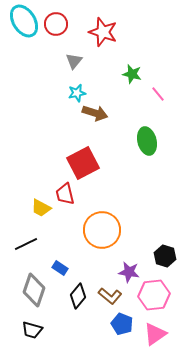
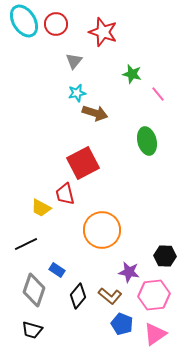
black hexagon: rotated 15 degrees counterclockwise
blue rectangle: moved 3 px left, 2 px down
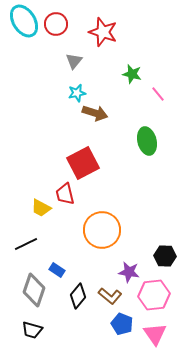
pink triangle: rotated 30 degrees counterclockwise
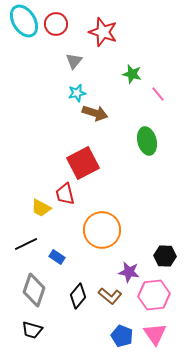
blue rectangle: moved 13 px up
blue pentagon: moved 12 px down
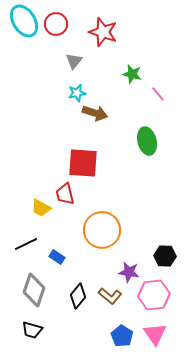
red square: rotated 32 degrees clockwise
blue pentagon: rotated 10 degrees clockwise
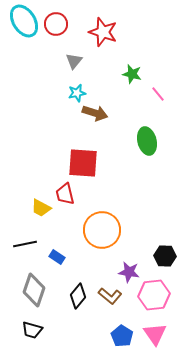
black line: moved 1 px left; rotated 15 degrees clockwise
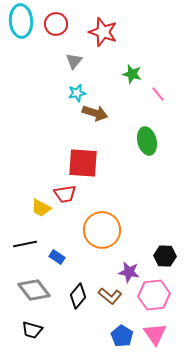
cyan ellipse: moved 3 px left; rotated 28 degrees clockwise
red trapezoid: rotated 85 degrees counterclockwise
gray diamond: rotated 56 degrees counterclockwise
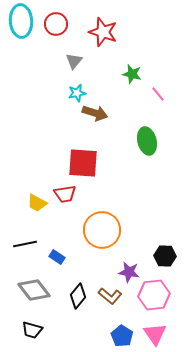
yellow trapezoid: moved 4 px left, 5 px up
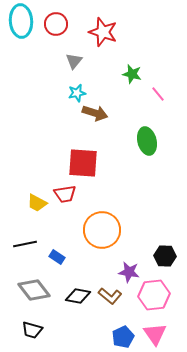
black diamond: rotated 60 degrees clockwise
blue pentagon: moved 1 px right, 1 px down; rotated 15 degrees clockwise
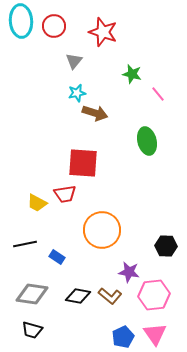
red circle: moved 2 px left, 2 px down
black hexagon: moved 1 px right, 10 px up
gray diamond: moved 2 px left, 4 px down; rotated 44 degrees counterclockwise
